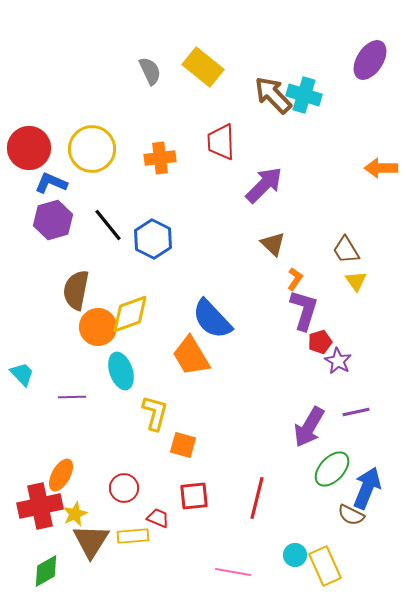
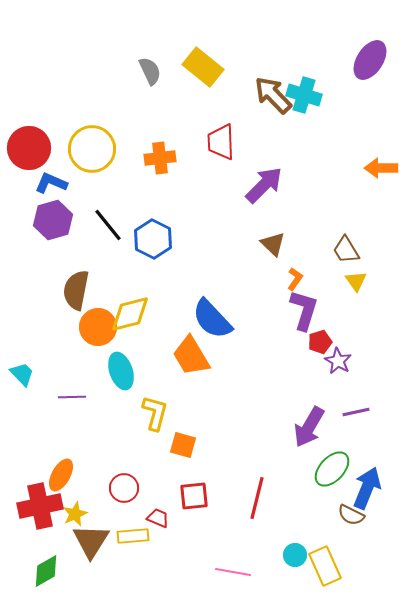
yellow diamond at (130, 314): rotated 6 degrees clockwise
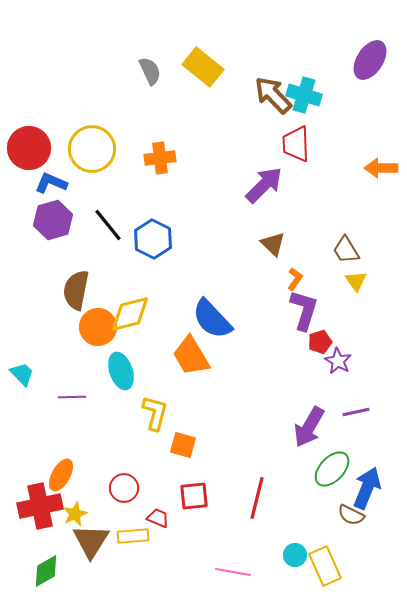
red trapezoid at (221, 142): moved 75 px right, 2 px down
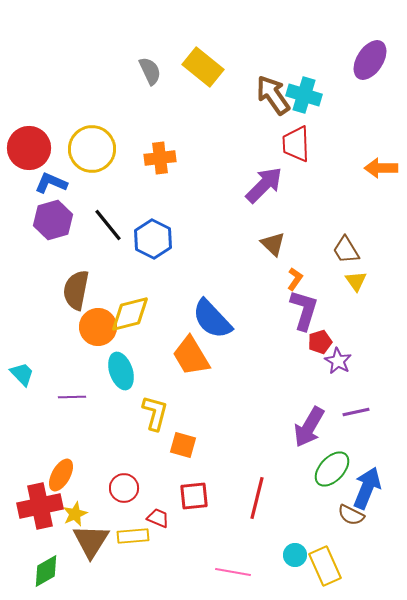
brown arrow at (273, 95): rotated 9 degrees clockwise
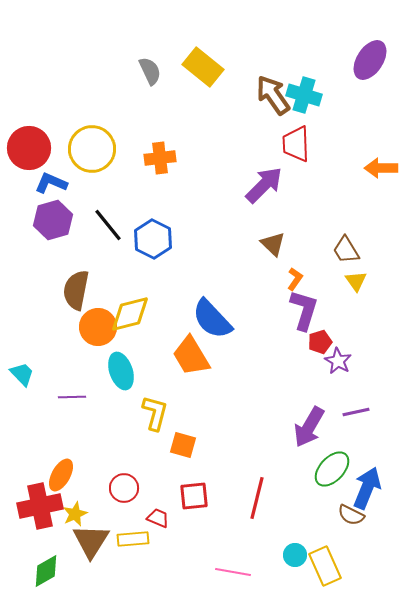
yellow rectangle at (133, 536): moved 3 px down
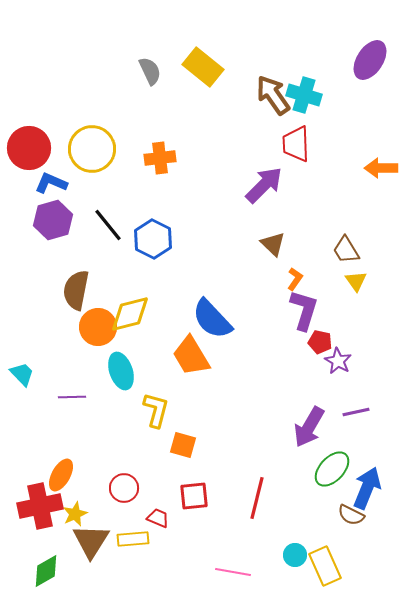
red pentagon at (320, 342): rotated 30 degrees clockwise
yellow L-shape at (155, 413): moved 1 px right, 3 px up
